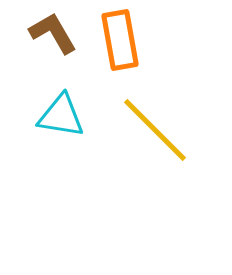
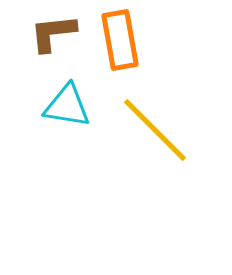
brown L-shape: rotated 66 degrees counterclockwise
cyan triangle: moved 6 px right, 10 px up
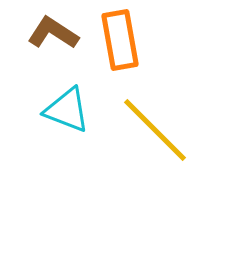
brown L-shape: rotated 39 degrees clockwise
cyan triangle: moved 4 px down; rotated 12 degrees clockwise
